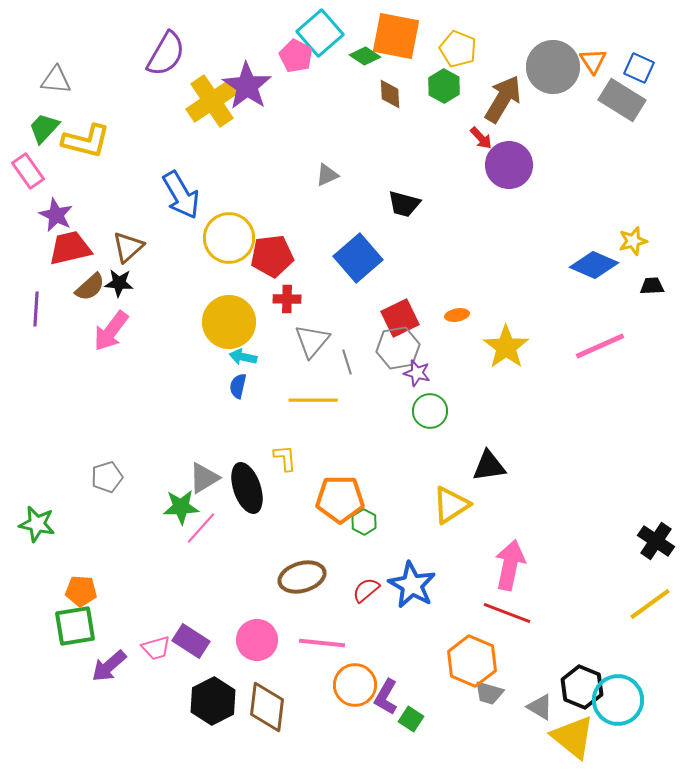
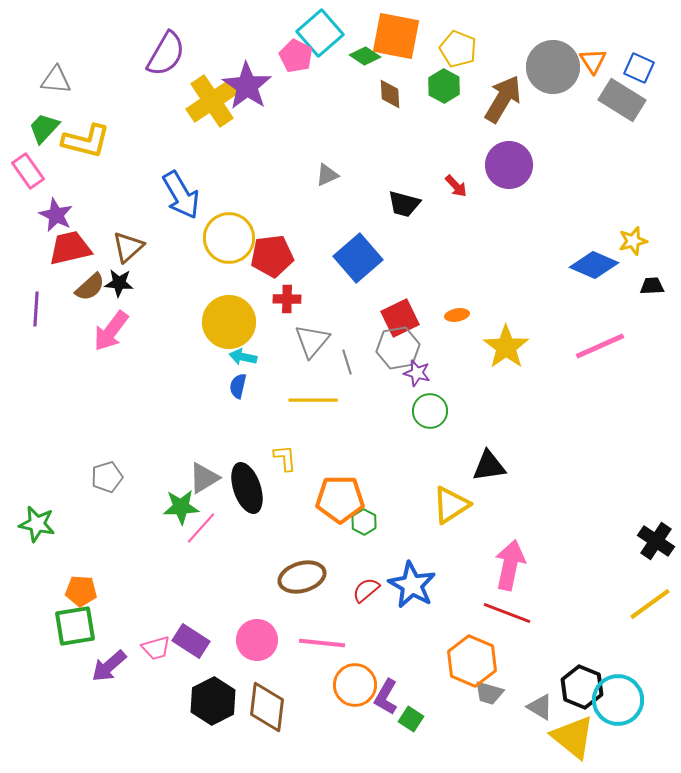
red arrow at (481, 138): moved 25 px left, 48 px down
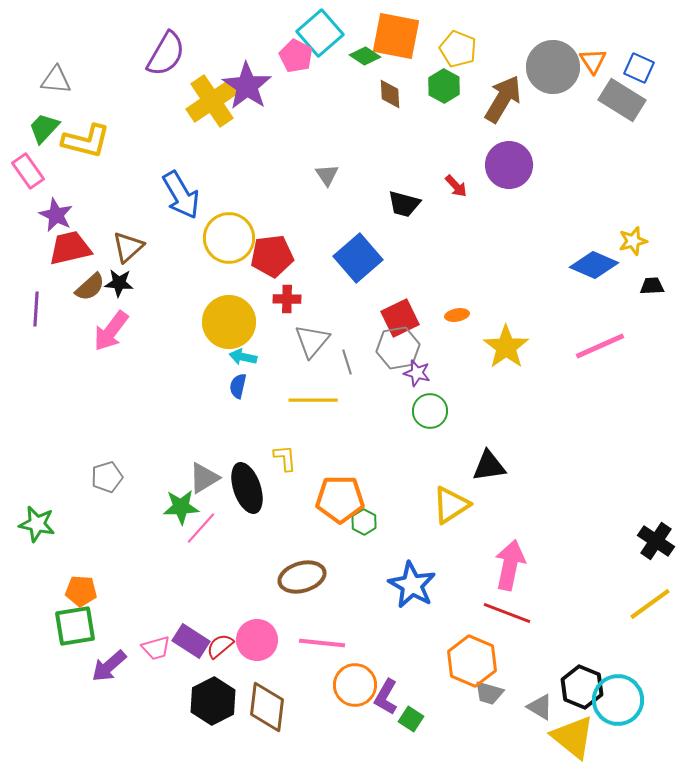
gray triangle at (327, 175): rotated 40 degrees counterclockwise
red semicircle at (366, 590): moved 146 px left, 56 px down
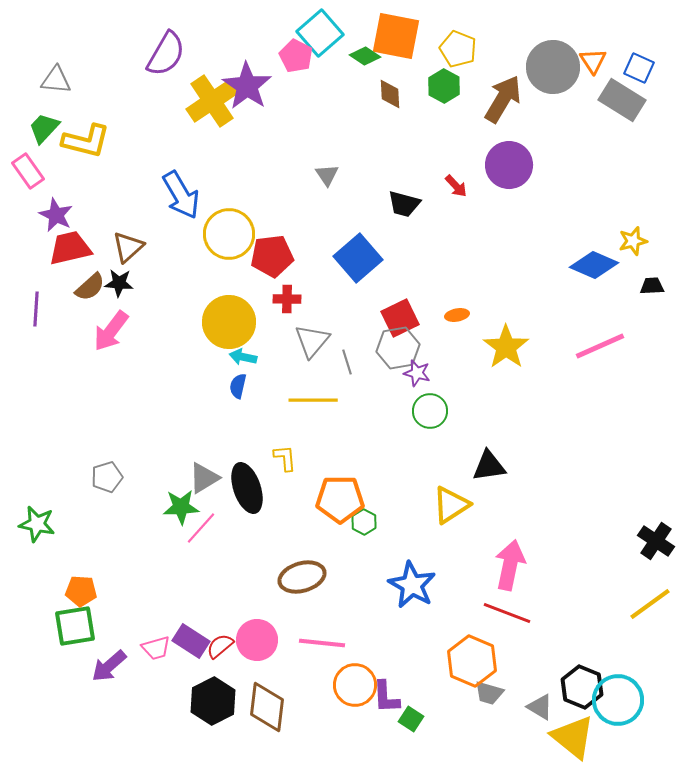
yellow circle at (229, 238): moved 4 px up
purple L-shape at (386, 697): rotated 33 degrees counterclockwise
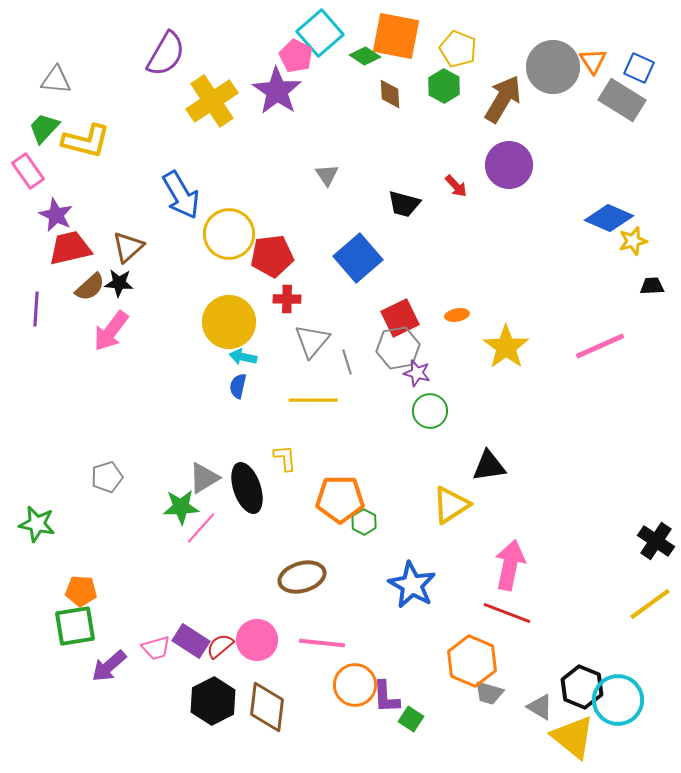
purple star at (247, 86): moved 30 px right, 5 px down
blue diamond at (594, 265): moved 15 px right, 47 px up
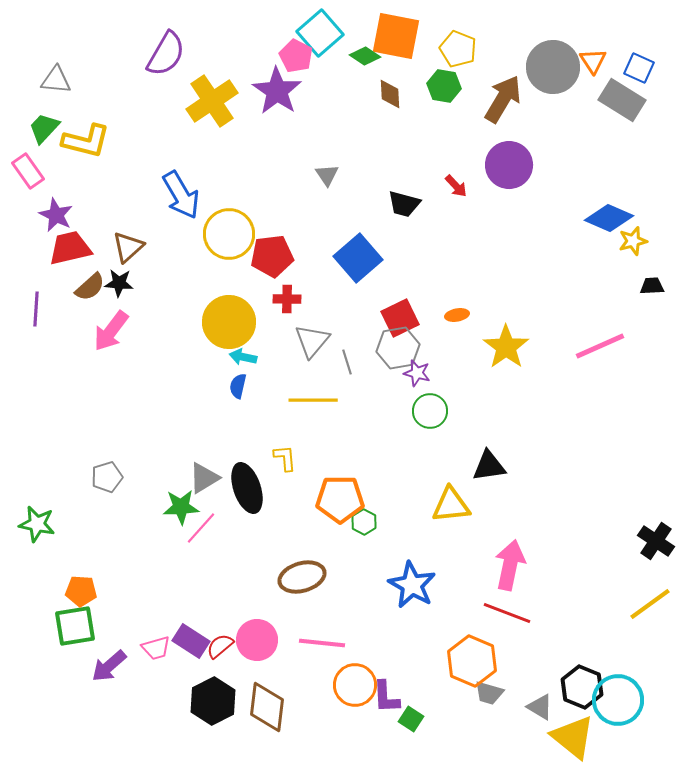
green hexagon at (444, 86): rotated 20 degrees counterclockwise
yellow triangle at (451, 505): rotated 27 degrees clockwise
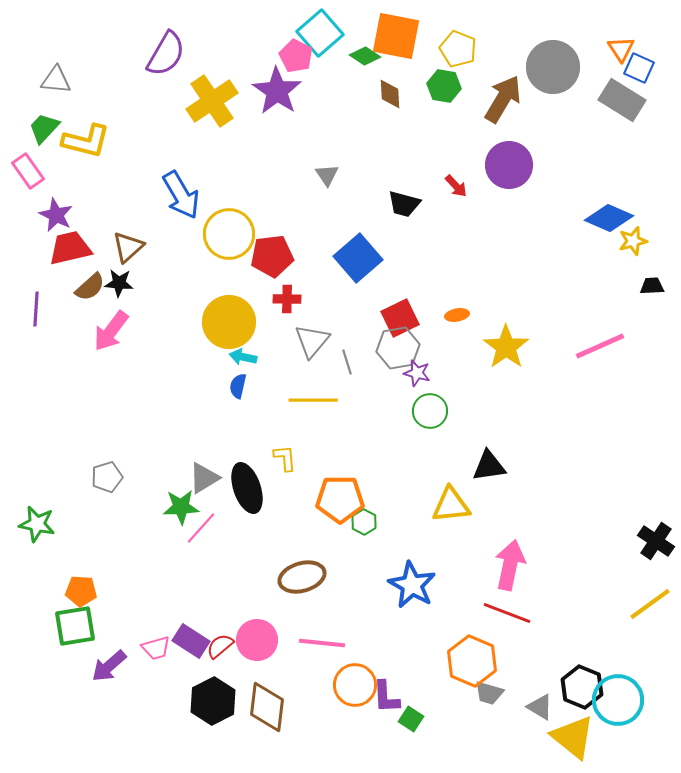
orange triangle at (593, 61): moved 28 px right, 12 px up
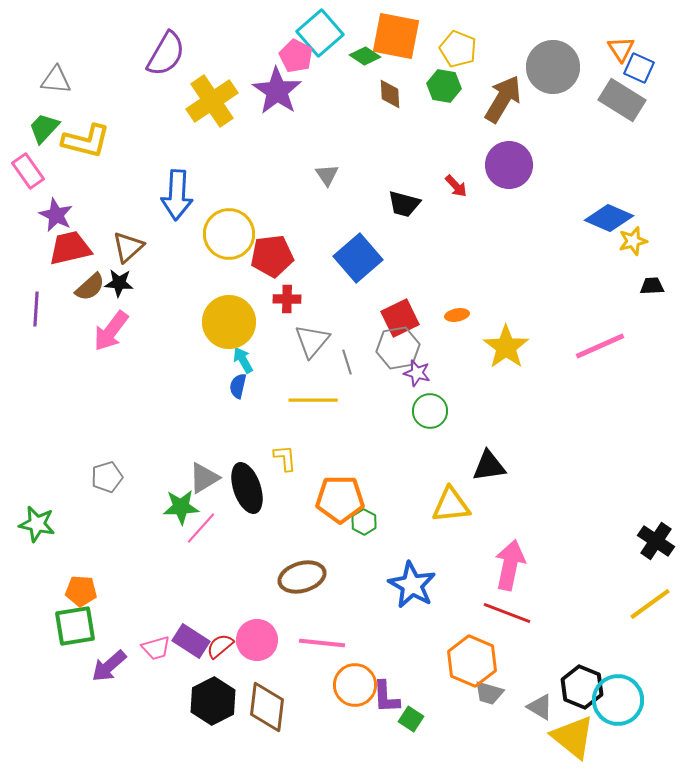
blue arrow at (181, 195): moved 4 px left; rotated 33 degrees clockwise
cyan arrow at (243, 357): moved 3 px down; rotated 48 degrees clockwise
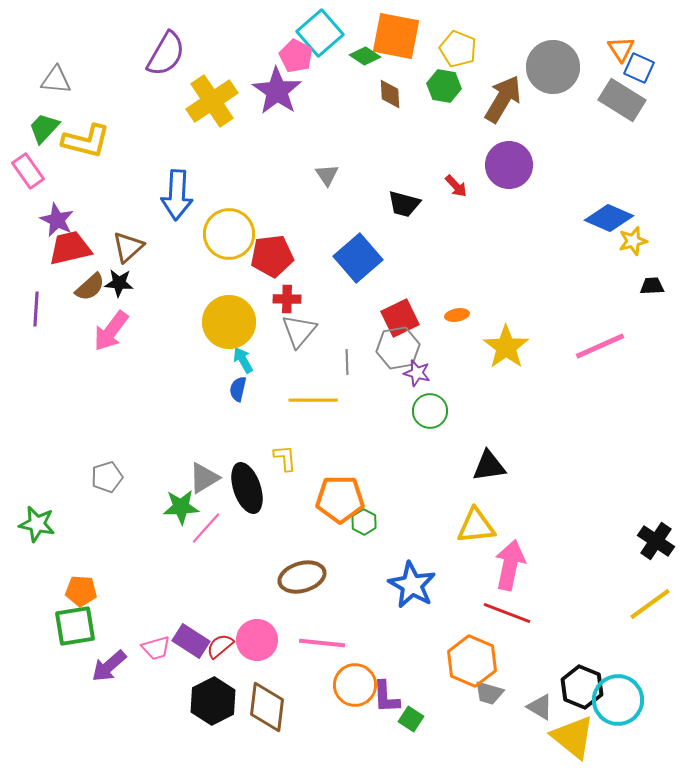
purple star at (56, 215): moved 1 px right, 5 px down
gray triangle at (312, 341): moved 13 px left, 10 px up
gray line at (347, 362): rotated 15 degrees clockwise
blue semicircle at (238, 386): moved 3 px down
yellow triangle at (451, 505): moved 25 px right, 21 px down
pink line at (201, 528): moved 5 px right
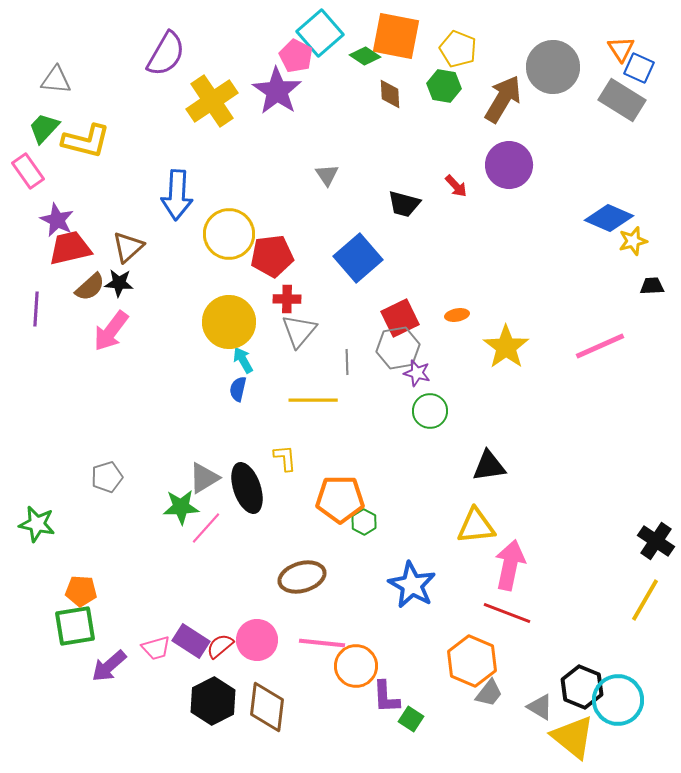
yellow line at (650, 604): moved 5 px left, 4 px up; rotated 24 degrees counterclockwise
orange circle at (355, 685): moved 1 px right, 19 px up
gray trapezoid at (489, 693): rotated 68 degrees counterclockwise
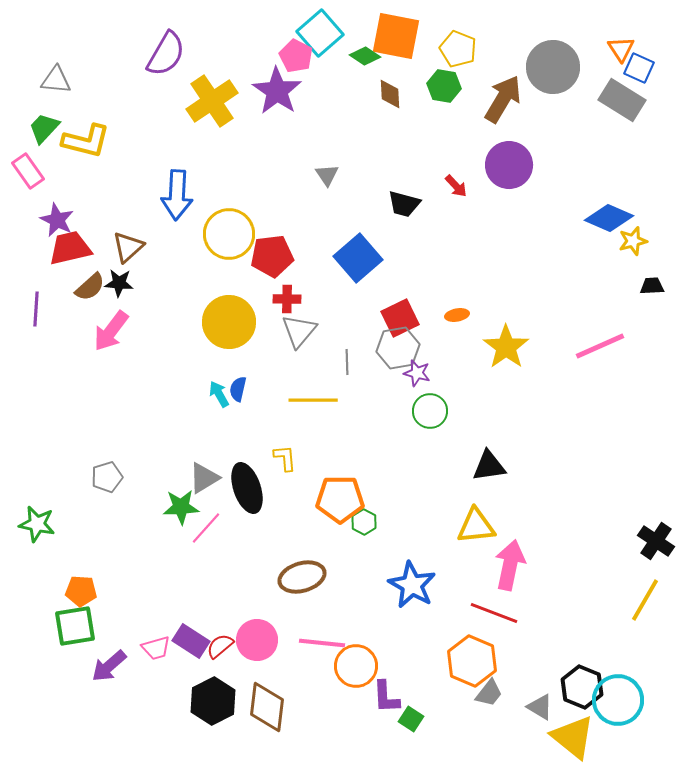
cyan arrow at (243, 360): moved 24 px left, 34 px down
red line at (507, 613): moved 13 px left
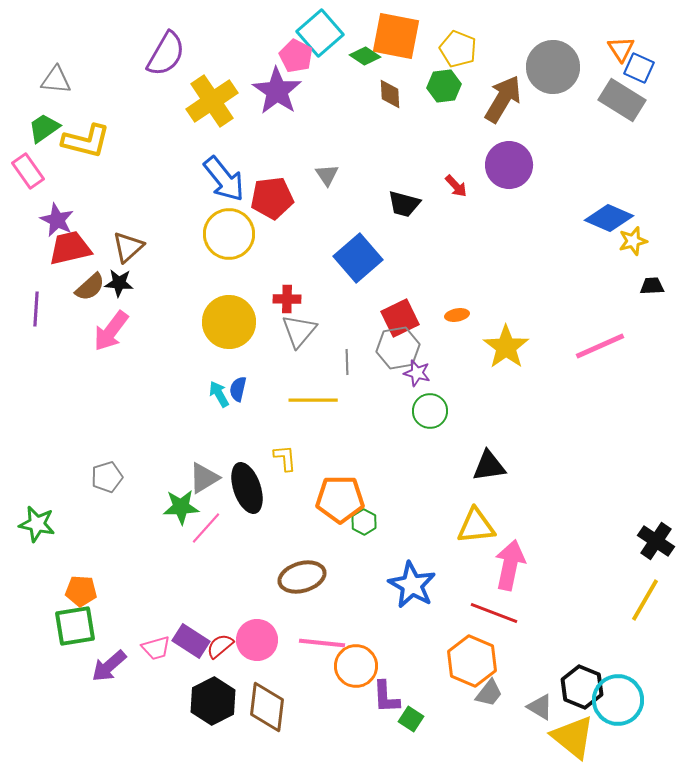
green hexagon at (444, 86): rotated 16 degrees counterclockwise
green trapezoid at (44, 128): rotated 12 degrees clockwise
blue arrow at (177, 195): moved 47 px right, 16 px up; rotated 42 degrees counterclockwise
red pentagon at (272, 256): moved 58 px up
